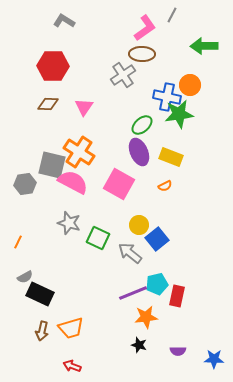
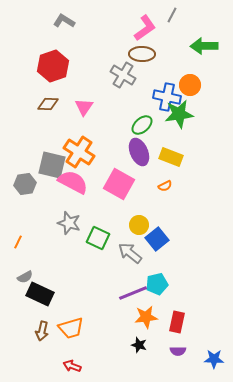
red hexagon: rotated 20 degrees counterclockwise
gray cross: rotated 25 degrees counterclockwise
red rectangle: moved 26 px down
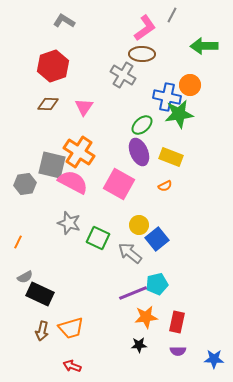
black star: rotated 21 degrees counterclockwise
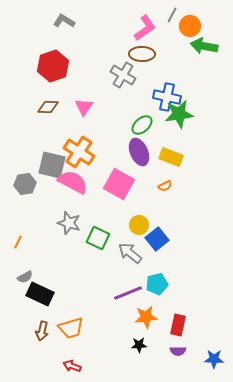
green arrow: rotated 12 degrees clockwise
orange circle: moved 59 px up
brown diamond: moved 3 px down
purple line: moved 5 px left
red rectangle: moved 1 px right, 3 px down
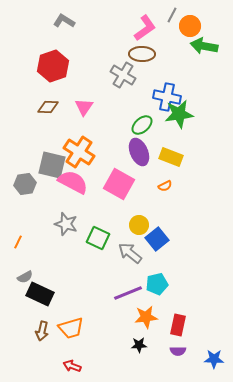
gray star: moved 3 px left, 1 px down
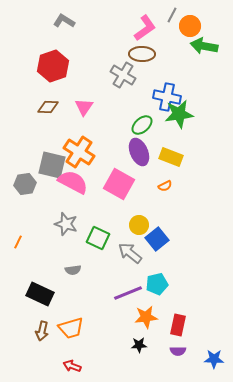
gray semicircle: moved 48 px right, 7 px up; rotated 21 degrees clockwise
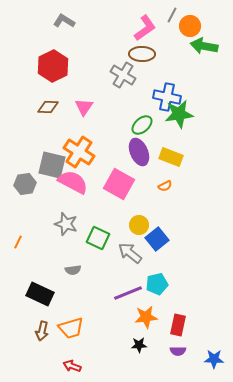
red hexagon: rotated 8 degrees counterclockwise
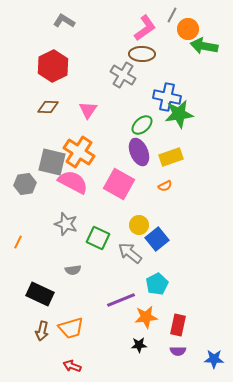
orange circle: moved 2 px left, 3 px down
pink triangle: moved 4 px right, 3 px down
yellow rectangle: rotated 40 degrees counterclockwise
gray square: moved 3 px up
cyan pentagon: rotated 15 degrees counterclockwise
purple line: moved 7 px left, 7 px down
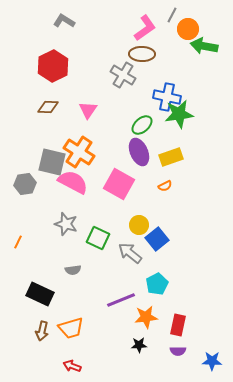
blue star: moved 2 px left, 2 px down
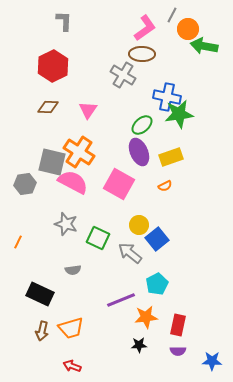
gray L-shape: rotated 60 degrees clockwise
